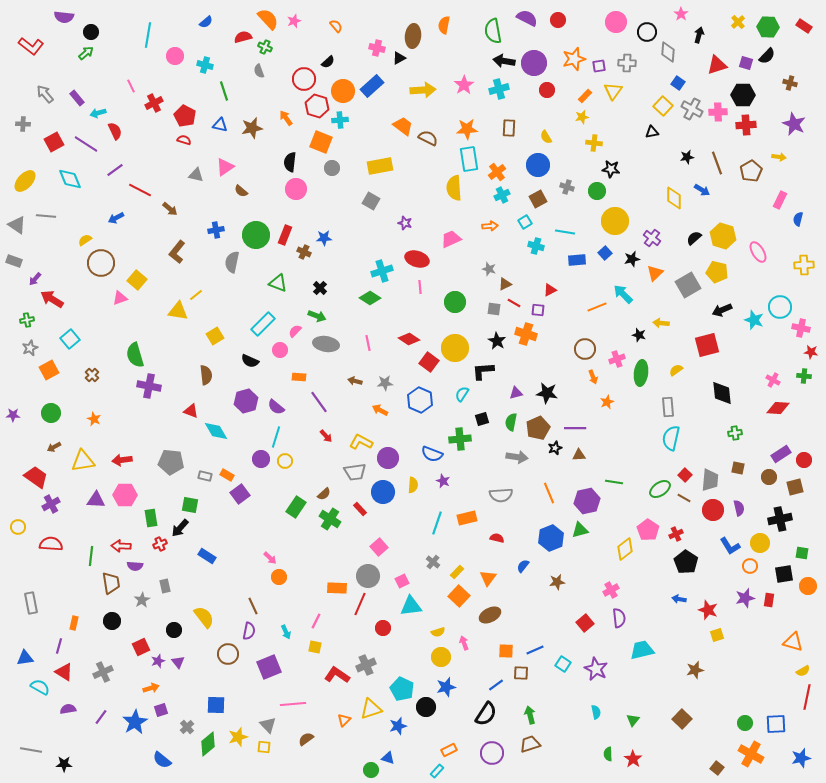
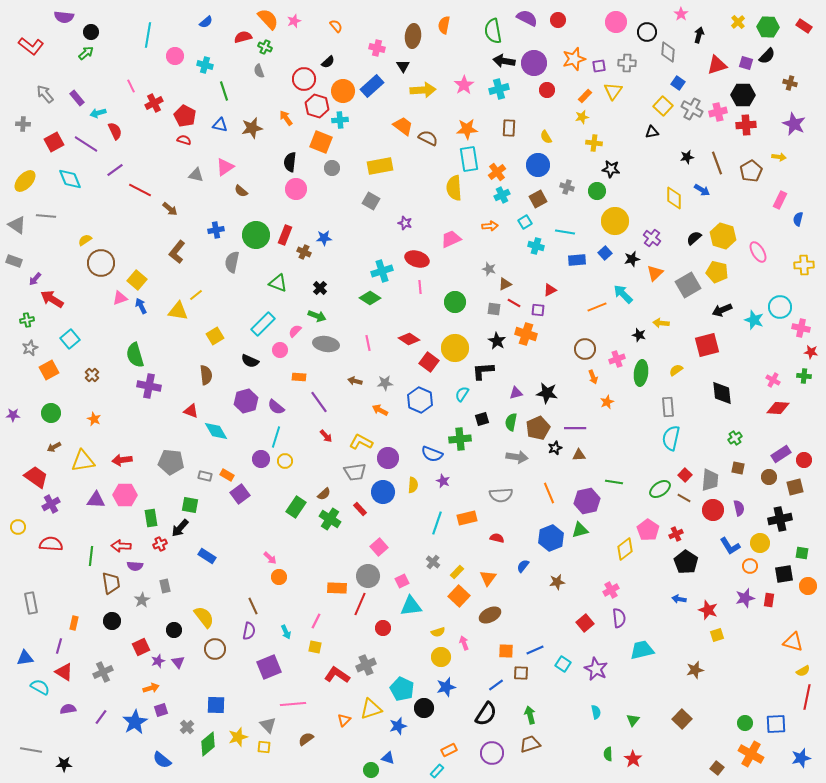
black triangle at (399, 58): moved 4 px right, 8 px down; rotated 32 degrees counterclockwise
pink cross at (718, 112): rotated 12 degrees counterclockwise
blue arrow at (116, 218): moved 25 px right, 88 px down; rotated 91 degrees clockwise
green cross at (735, 433): moved 5 px down; rotated 24 degrees counterclockwise
brown circle at (228, 654): moved 13 px left, 5 px up
black circle at (426, 707): moved 2 px left, 1 px down
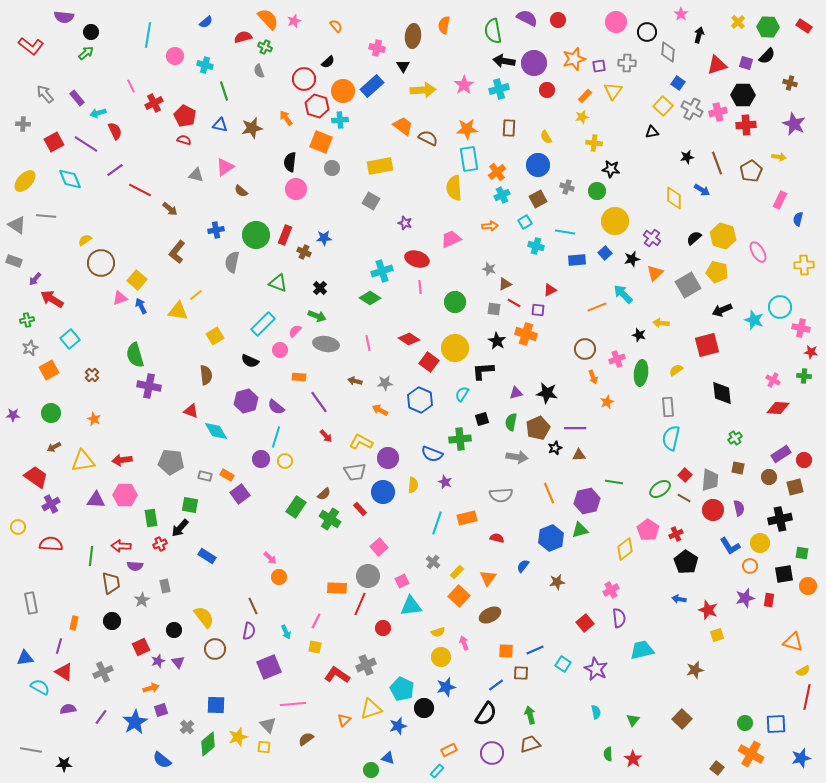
purple star at (443, 481): moved 2 px right, 1 px down
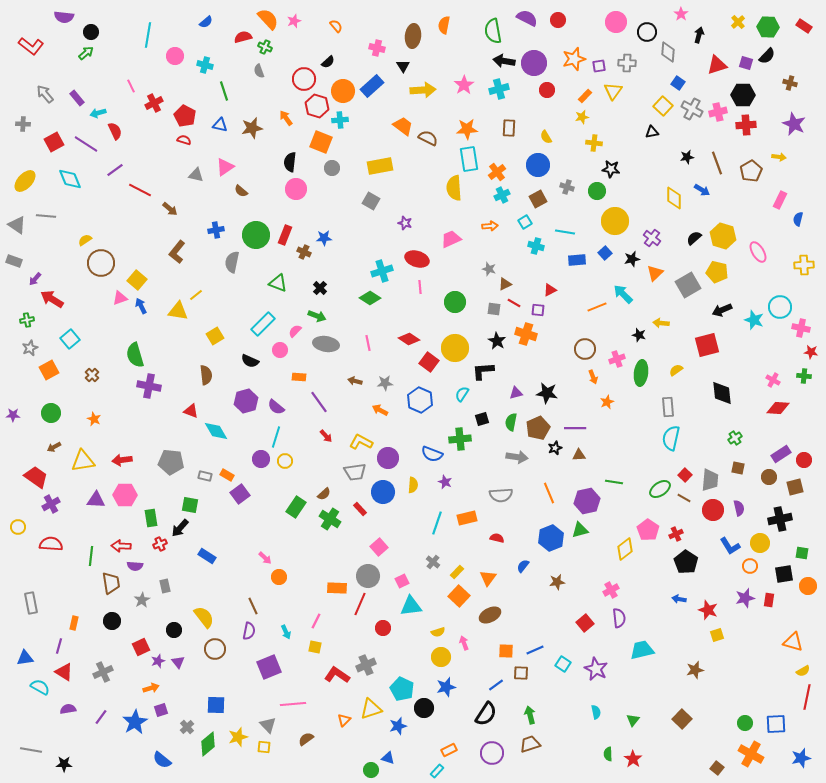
pink arrow at (270, 558): moved 5 px left
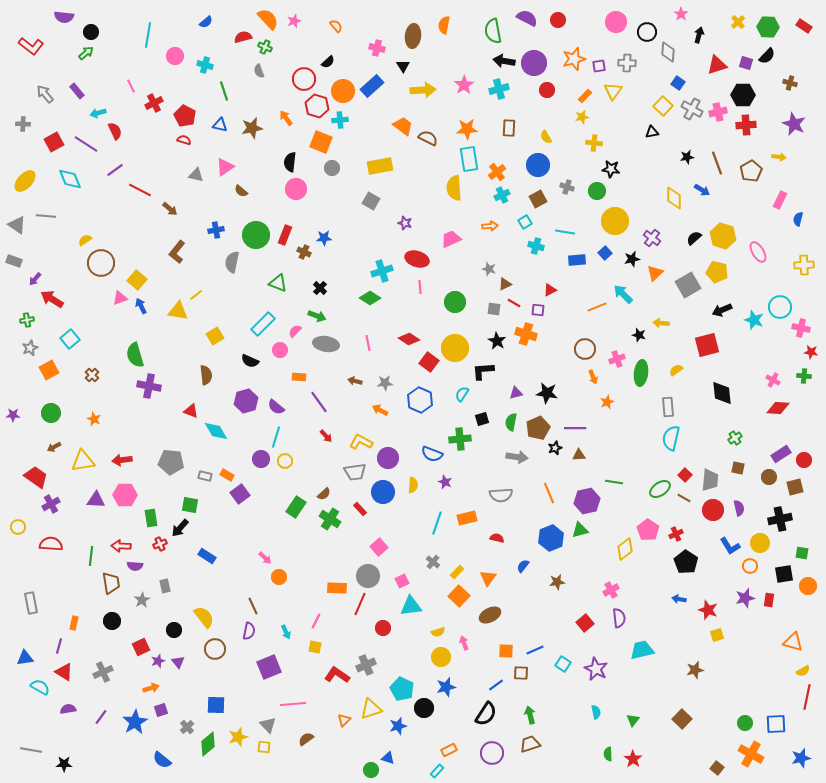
purple rectangle at (77, 98): moved 7 px up
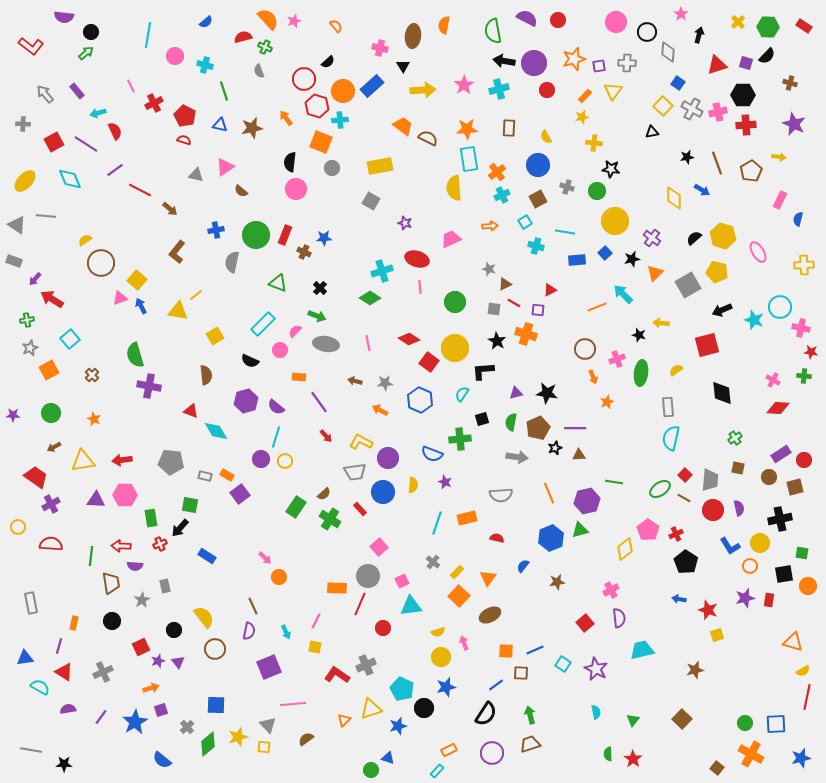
pink cross at (377, 48): moved 3 px right
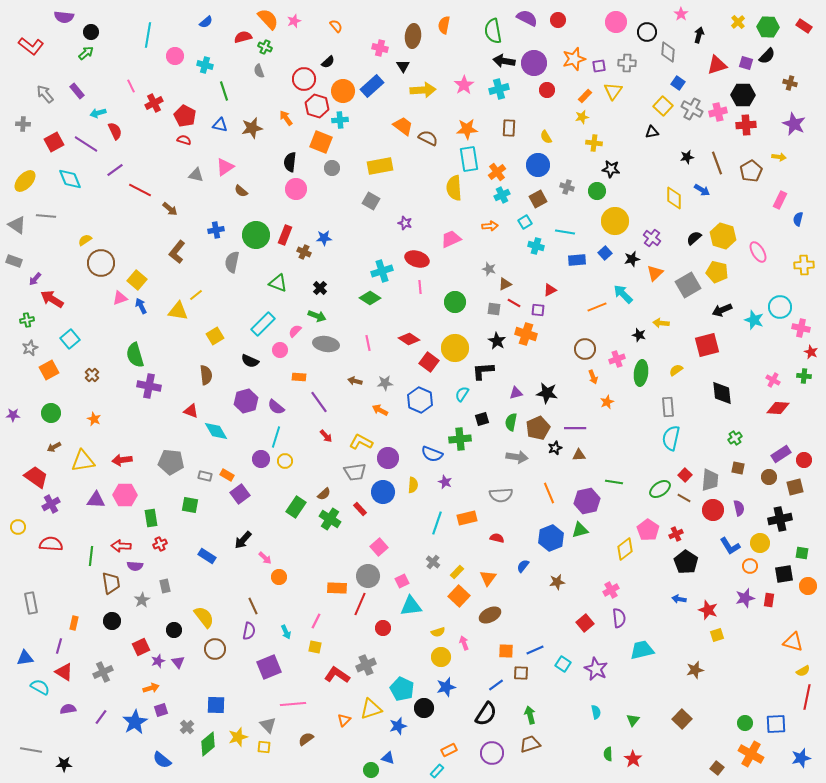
red star at (811, 352): rotated 16 degrees clockwise
black arrow at (180, 528): moved 63 px right, 12 px down
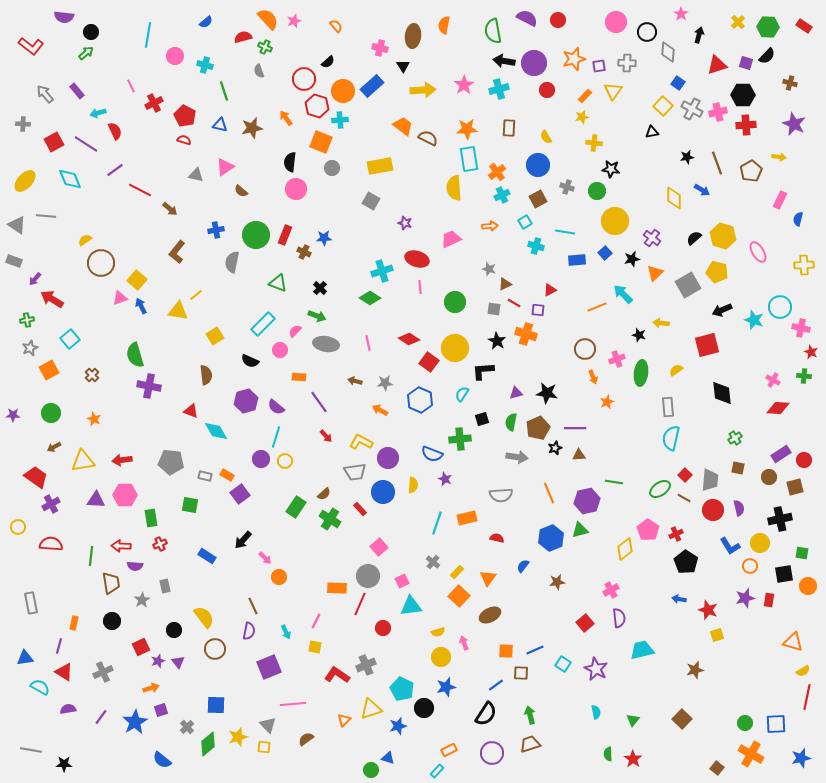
purple star at (445, 482): moved 3 px up
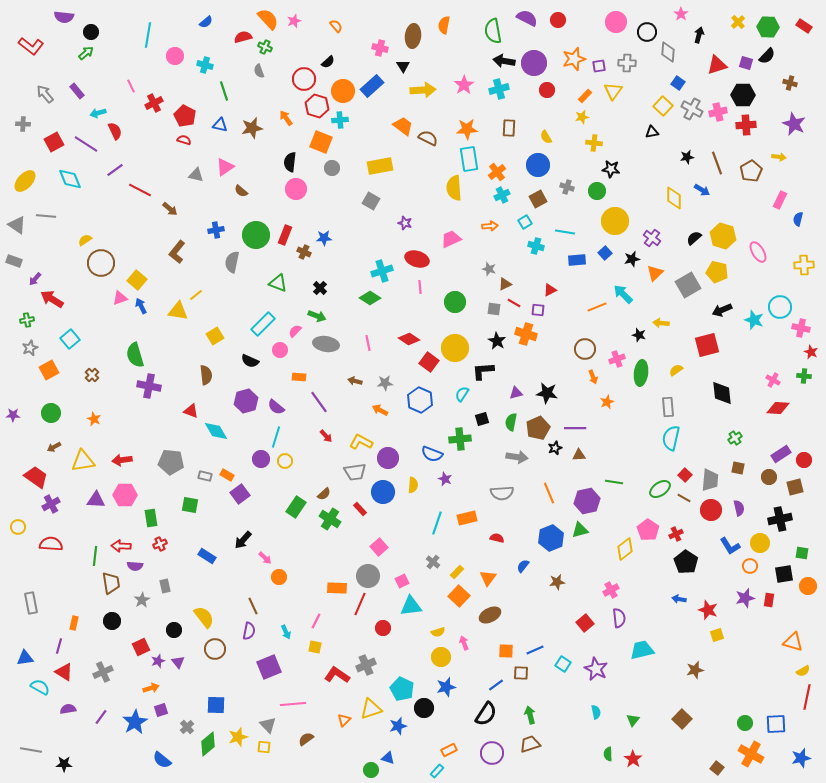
gray semicircle at (501, 495): moved 1 px right, 2 px up
red circle at (713, 510): moved 2 px left
green line at (91, 556): moved 4 px right
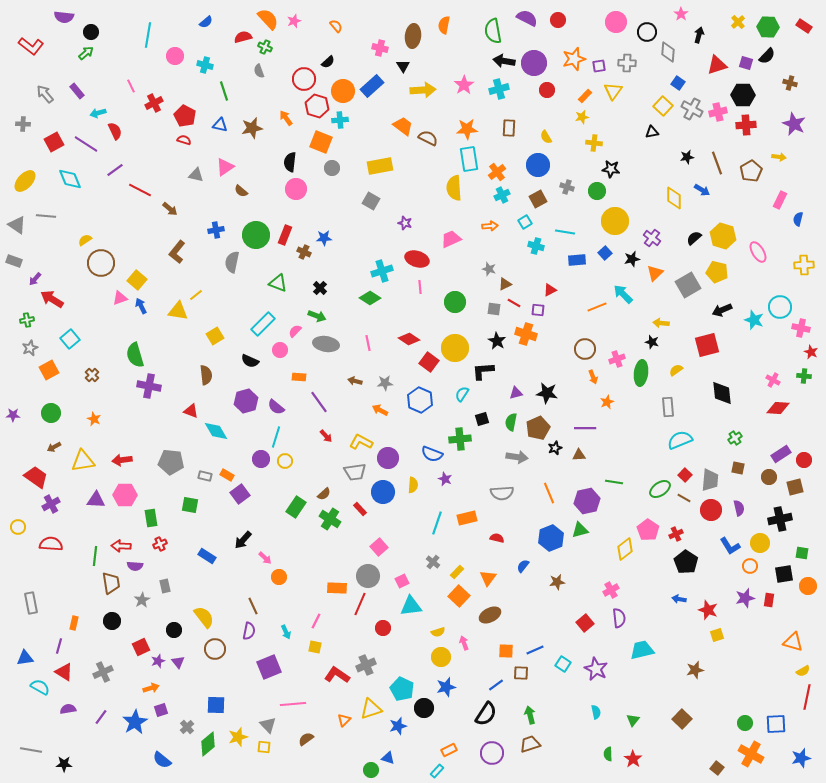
black star at (639, 335): moved 13 px right, 7 px down
purple line at (575, 428): moved 10 px right
cyan semicircle at (671, 438): moved 9 px right, 2 px down; rotated 55 degrees clockwise
